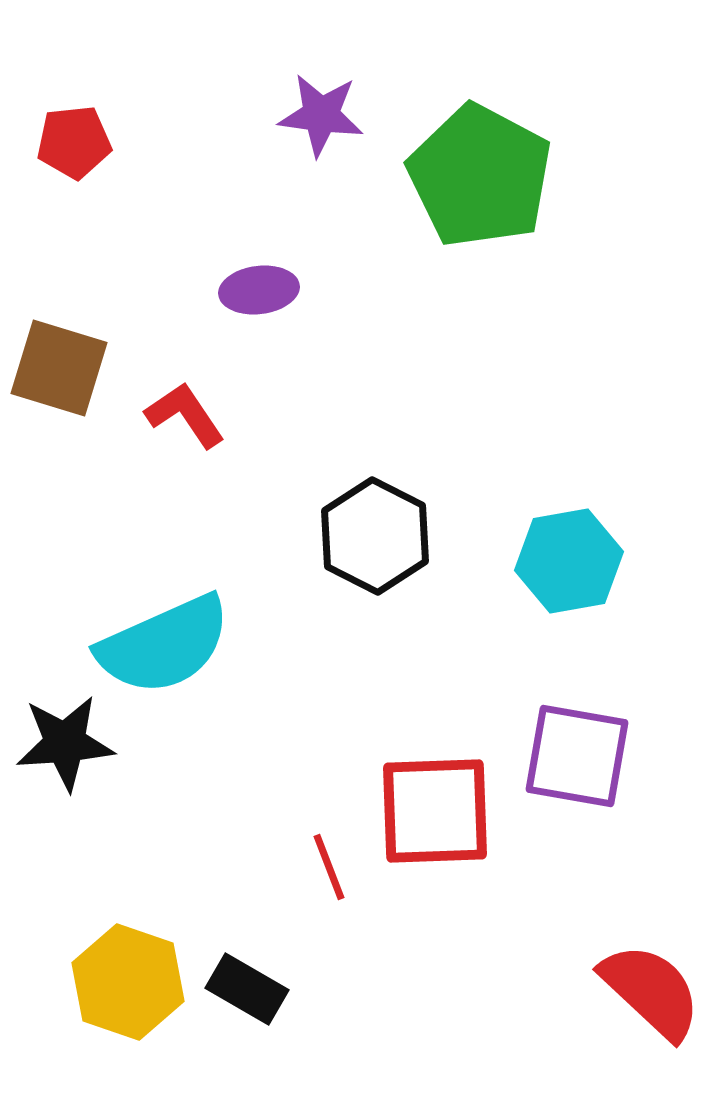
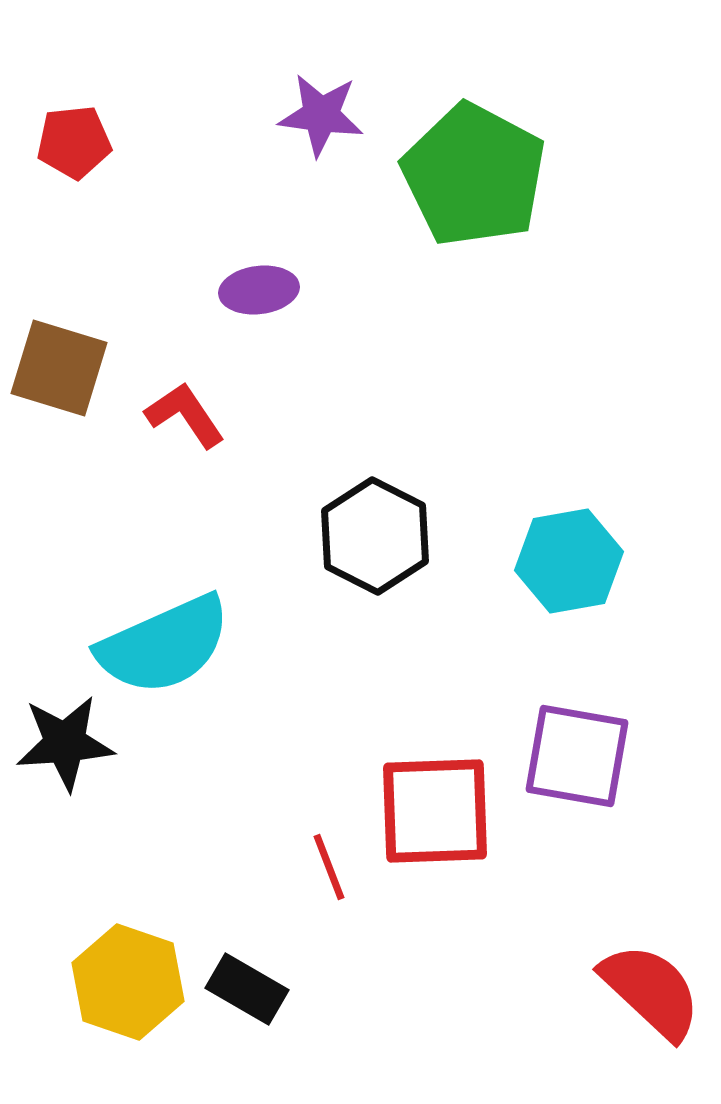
green pentagon: moved 6 px left, 1 px up
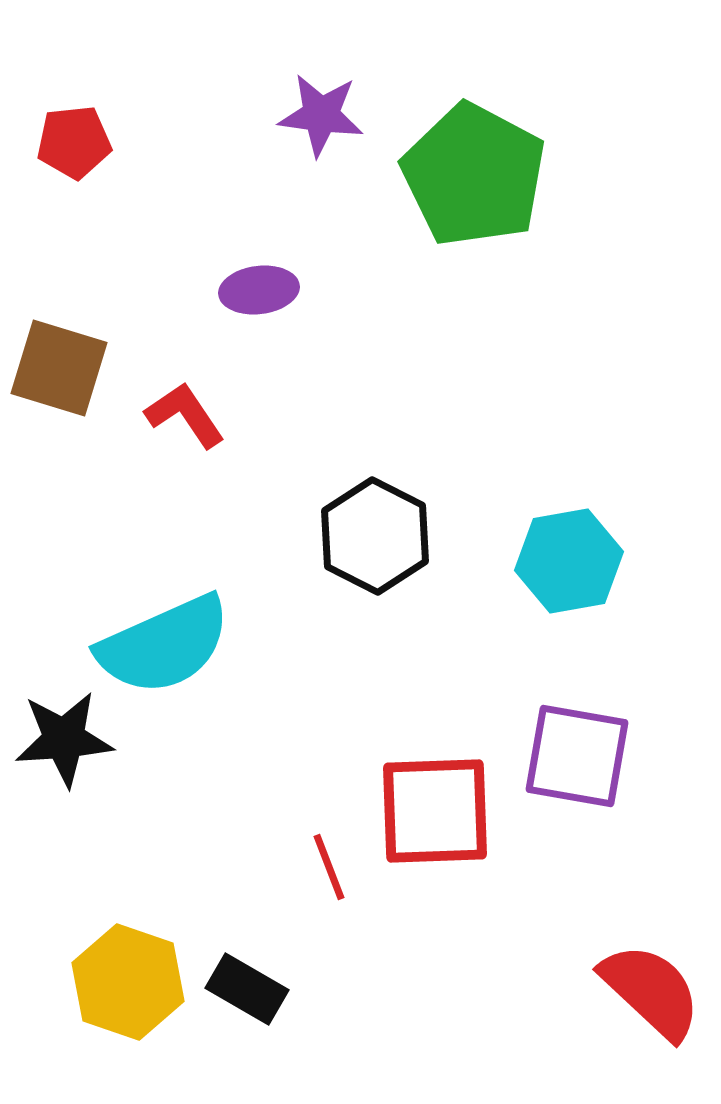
black star: moved 1 px left, 4 px up
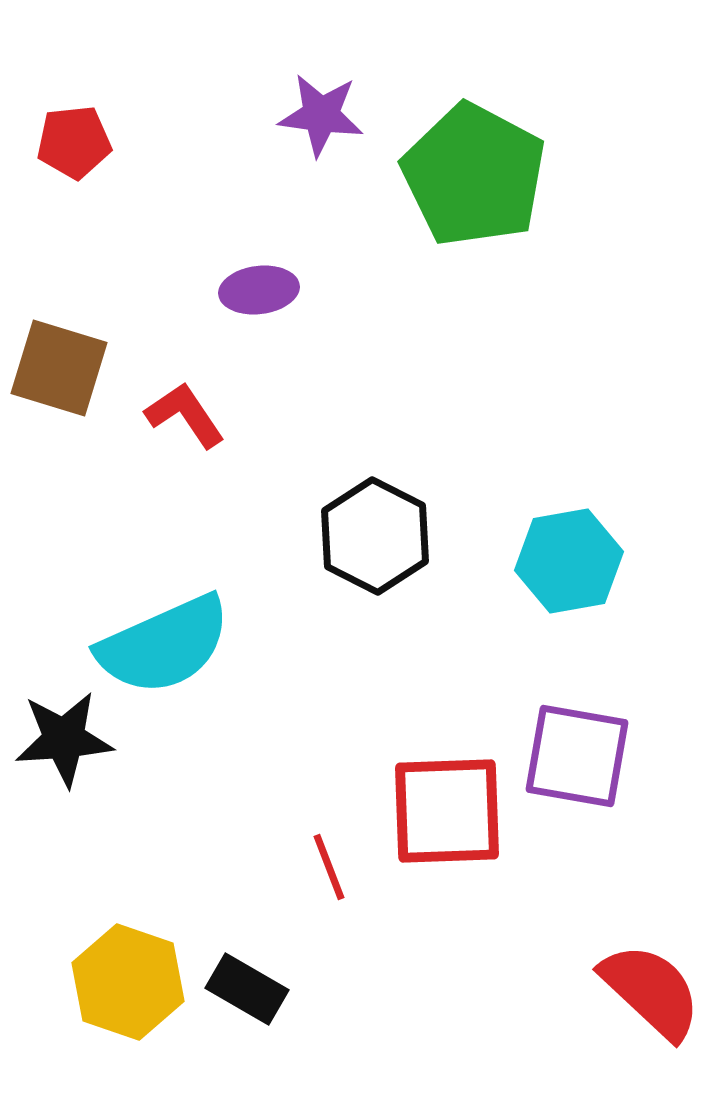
red square: moved 12 px right
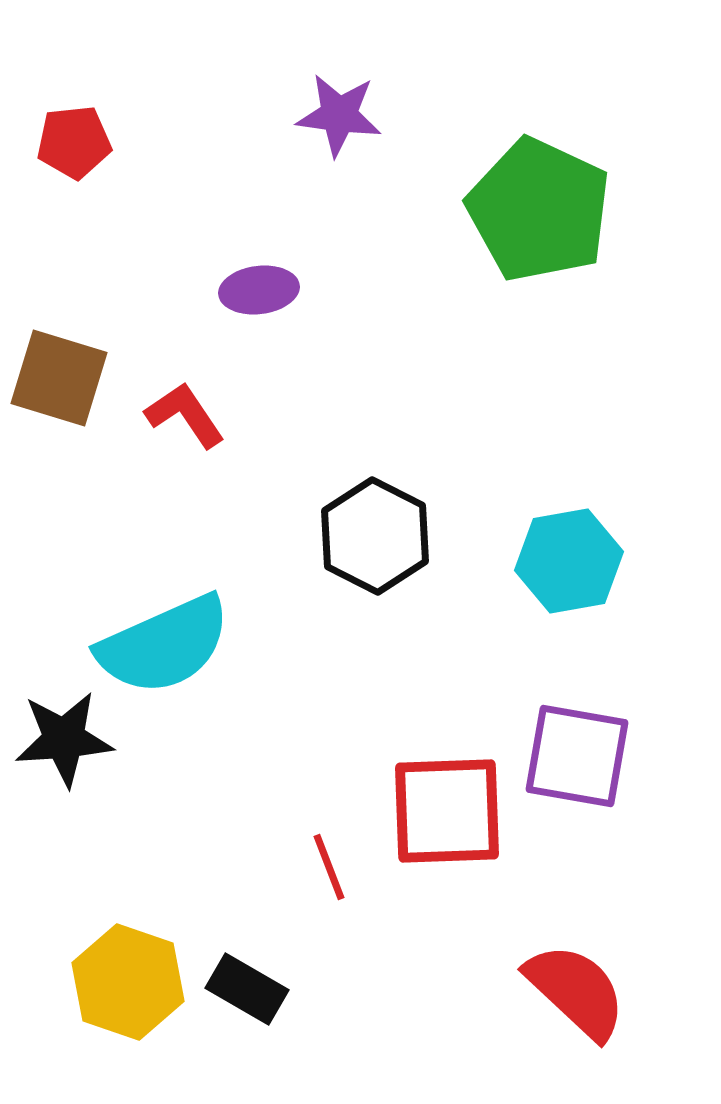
purple star: moved 18 px right
green pentagon: moved 65 px right, 35 px down; rotated 3 degrees counterclockwise
brown square: moved 10 px down
red semicircle: moved 75 px left
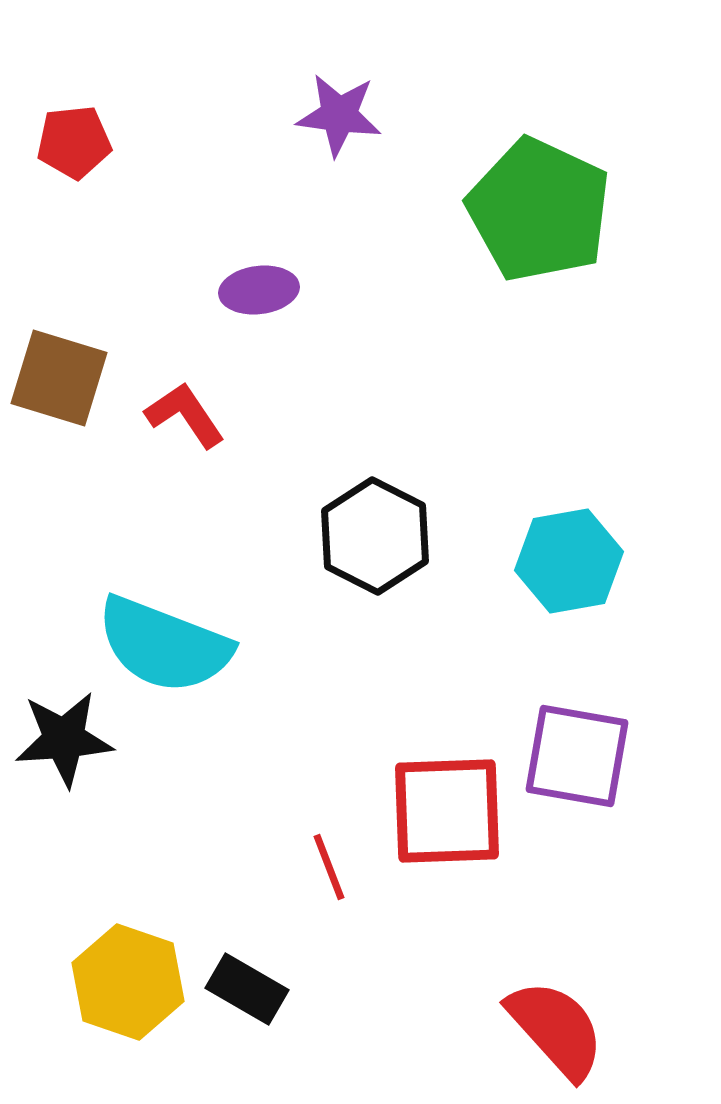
cyan semicircle: rotated 45 degrees clockwise
red semicircle: moved 20 px left, 38 px down; rotated 5 degrees clockwise
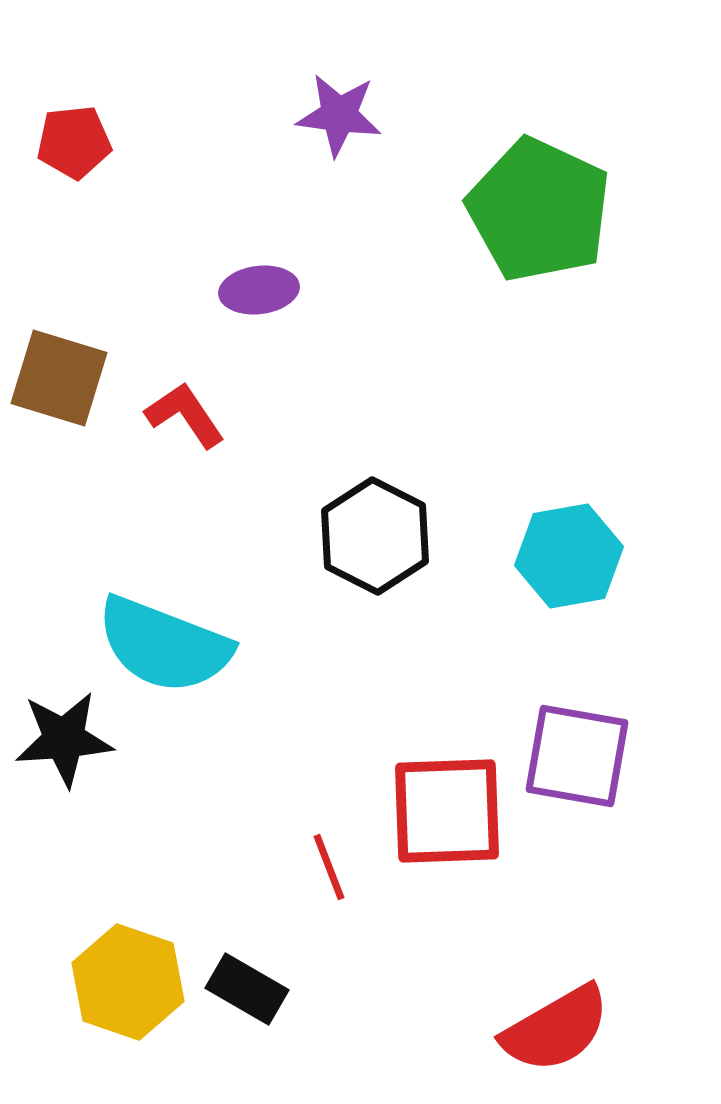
cyan hexagon: moved 5 px up
red semicircle: rotated 102 degrees clockwise
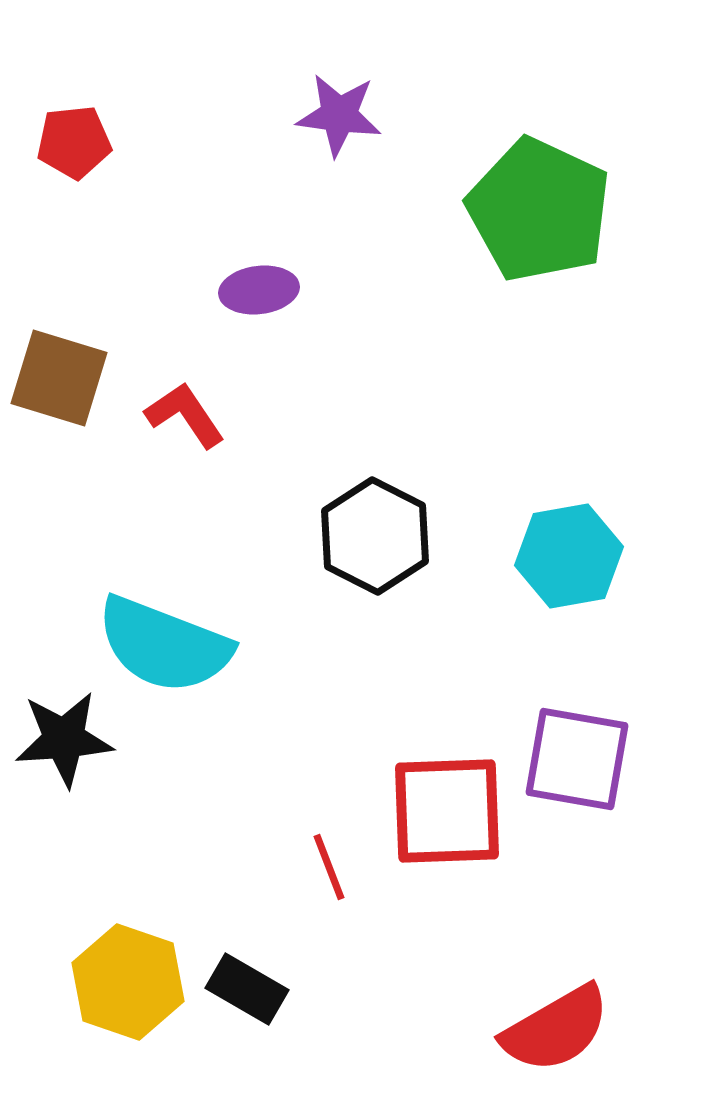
purple square: moved 3 px down
